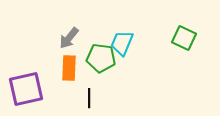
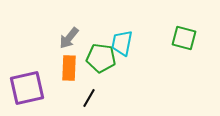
green square: rotated 10 degrees counterclockwise
cyan trapezoid: rotated 12 degrees counterclockwise
purple square: moved 1 px right, 1 px up
black line: rotated 30 degrees clockwise
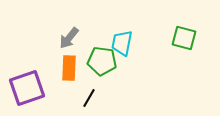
green pentagon: moved 1 px right, 3 px down
purple square: rotated 6 degrees counterclockwise
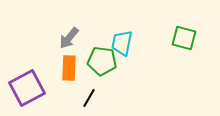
purple square: rotated 9 degrees counterclockwise
